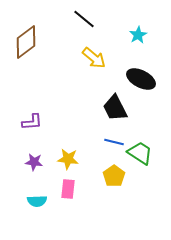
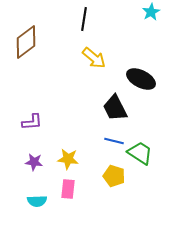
black line: rotated 60 degrees clockwise
cyan star: moved 13 px right, 23 px up
blue line: moved 1 px up
yellow pentagon: rotated 20 degrees counterclockwise
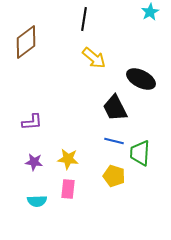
cyan star: moved 1 px left
green trapezoid: rotated 120 degrees counterclockwise
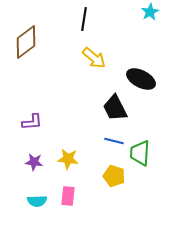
pink rectangle: moved 7 px down
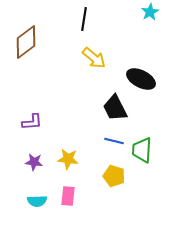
green trapezoid: moved 2 px right, 3 px up
